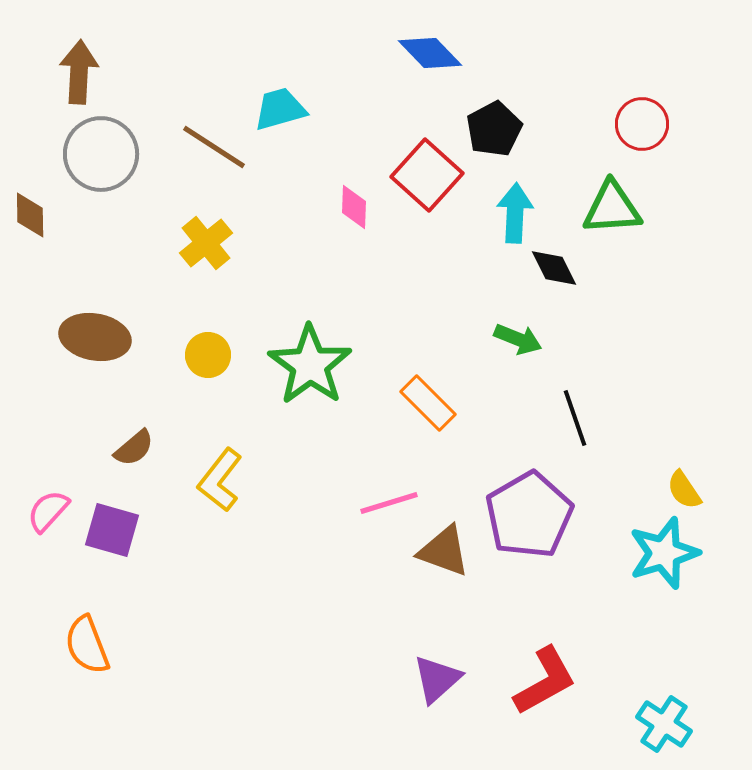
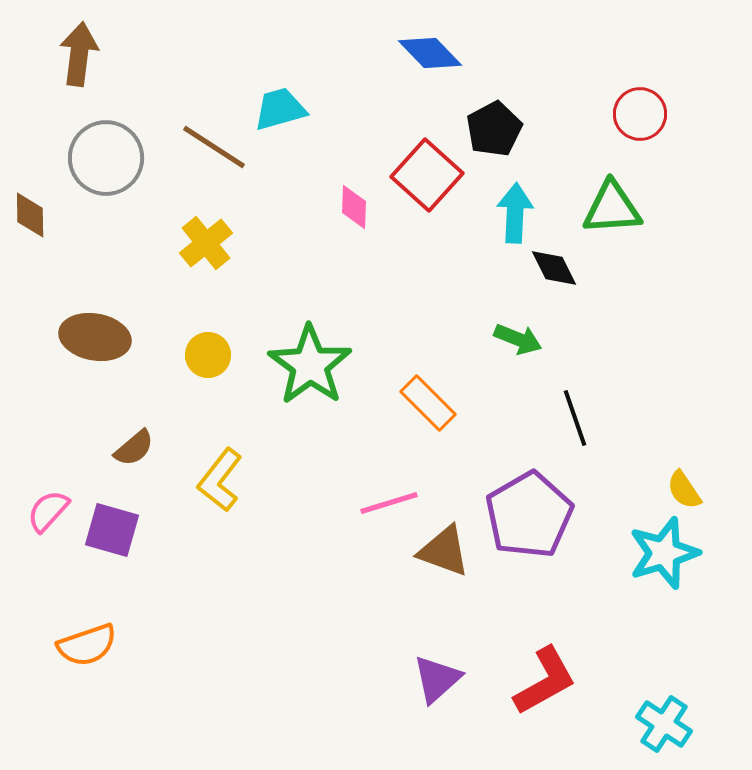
brown arrow: moved 18 px up; rotated 4 degrees clockwise
red circle: moved 2 px left, 10 px up
gray circle: moved 5 px right, 4 px down
orange semicircle: rotated 88 degrees counterclockwise
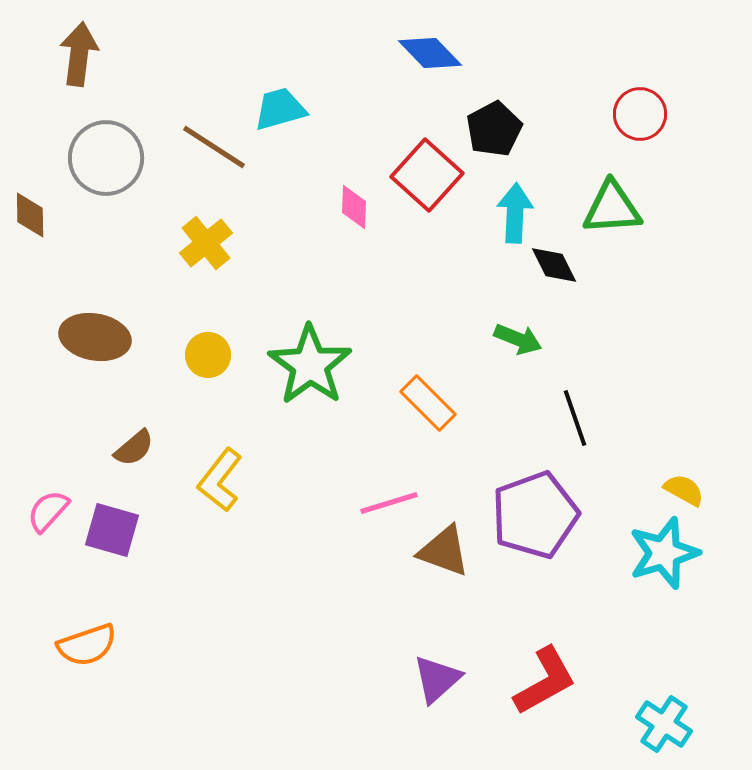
black diamond: moved 3 px up
yellow semicircle: rotated 153 degrees clockwise
purple pentagon: moved 6 px right; rotated 10 degrees clockwise
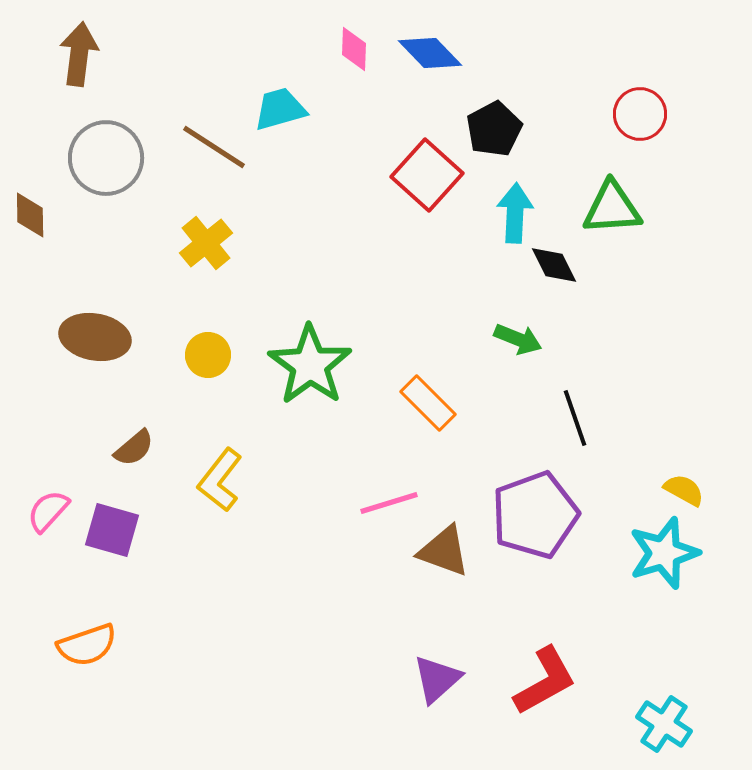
pink diamond: moved 158 px up
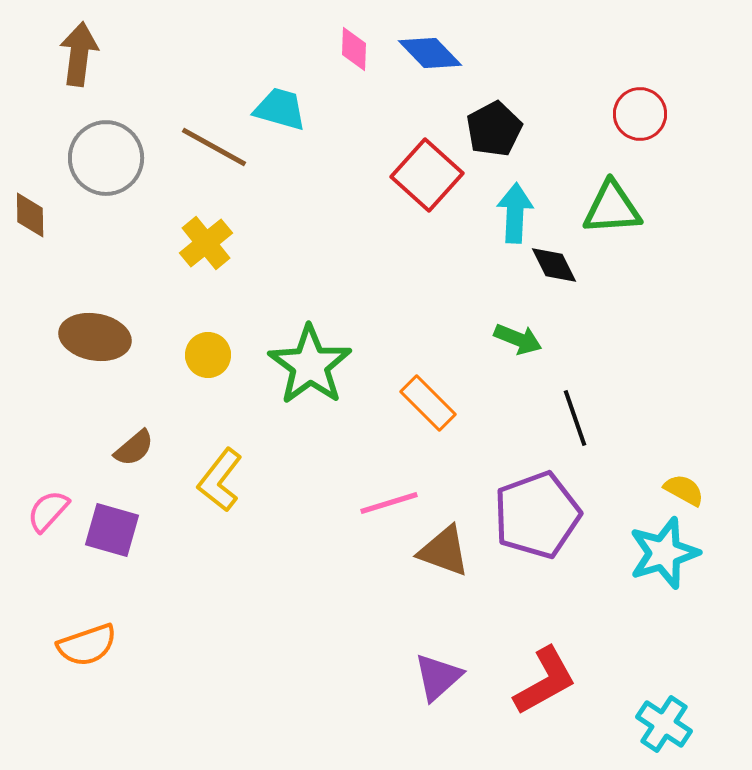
cyan trapezoid: rotated 32 degrees clockwise
brown line: rotated 4 degrees counterclockwise
purple pentagon: moved 2 px right
purple triangle: moved 1 px right, 2 px up
